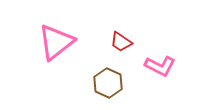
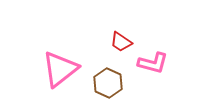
pink triangle: moved 4 px right, 27 px down
pink L-shape: moved 7 px left, 3 px up; rotated 12 degrees counterclockwise
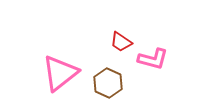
pink L-shape: moved 4 px up
pink triangle: moved 4 px down
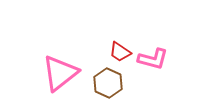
red trapezoid: moved 1 px left, 10 px down
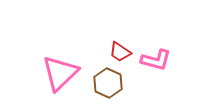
pink L-shape: moved 3 px right, 1 px down
pink triangle: rotated 6 degrees counterclockwise
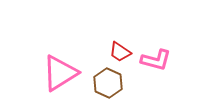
pink triangle: rotated 12 degrees clockwise
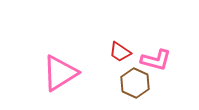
brown hexagon: moved 27 px right
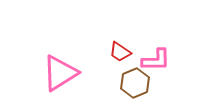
pink L-shape: rotated 16 degrees counterclockwise
brown hexagon: rotated 12 degrees clockwise
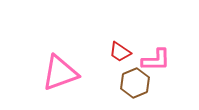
pink triangle: rotated 12 degrees clockwise
